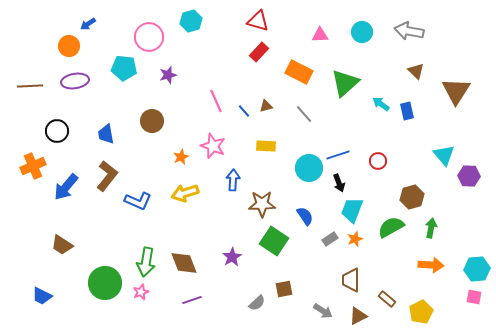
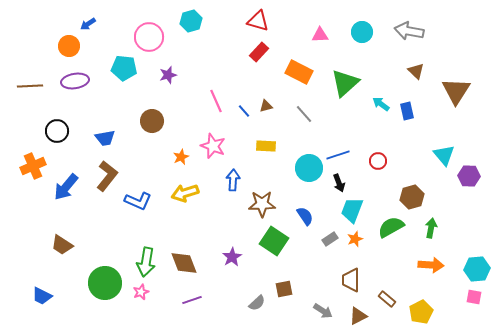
blue trapezoid at (106, 134): moved 1 px left, 4 px down; rotated 90 degrees counterclockwise
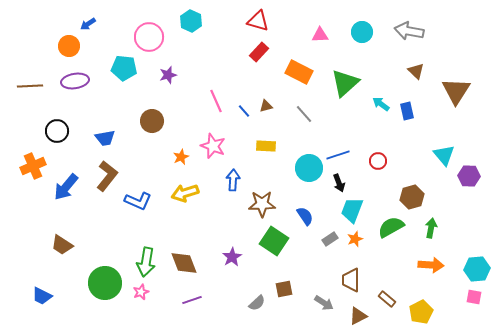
cyan hexagon at (191, 21): rotated 20 degrees counterclockwise
gray arrow at (323, 311): moved 1 px right, 8 px up
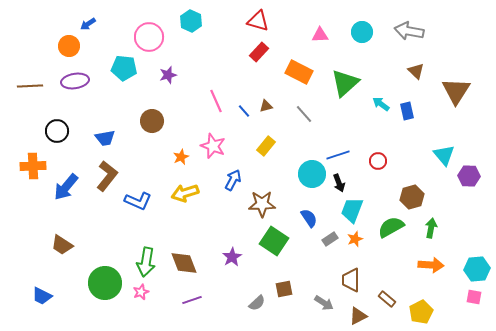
yellow rectangle at (266, 146): rotated 54 degrees counterclockwise
orange cross at (33, 166): rotated 20 degrees clockwise
cyan circle at (309, 168): moved 3 px right, 6 px down
blue arrow at (233, 180): rotated 25 degrees clockwise
blue semicircle at (305, 216): moved 4 px right, 2 px down
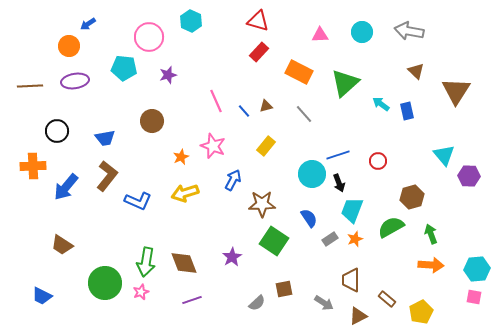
green arrow at (431, 228): moved 6 px down; rotated 30 degrees counterclockwise
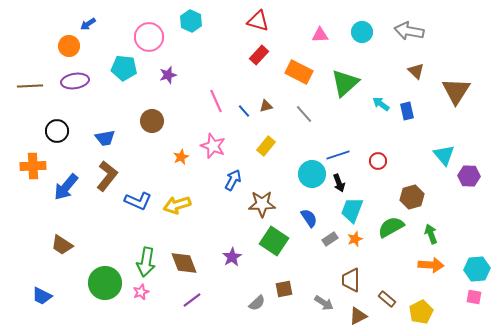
red rectangle at (259, 52): moved 3 px down
yellow arrow at (185, 193): moved 8 px left, 12 px down
purple line at (192, 300): rotated 18 degrees counterclockwise
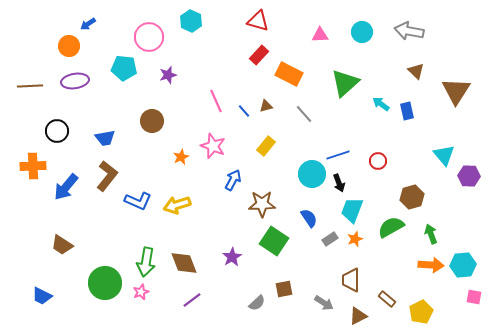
orange rectangle at (299, 72): moved 10 px left, 2 px down
cyan hexagon at (477, 269): moved 14 px left, 4 px up
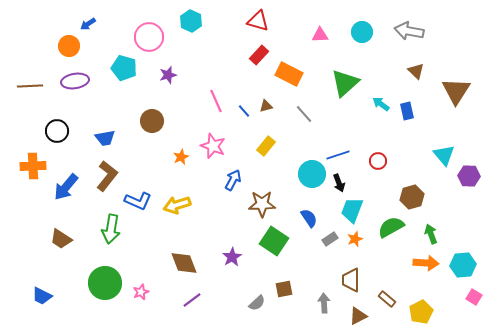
cyan pentagon at (124, 68): rotated 10 degrees clockwise
brown trapezoid at (62, 245): moved 1 px left, 6 px up
green arrow at (146, 262): moved 35 px left, 33 px up
orange arrow at (431, 265): moved 5 px left, 2 px up
pink square at (474, 297): rotated 21 degrees clockwise
gray arrow at (324, 303): rotated 126 degrees counterclockwise
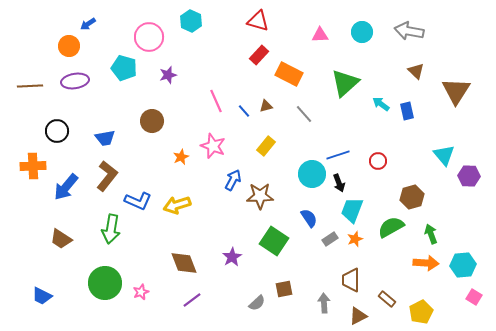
brown star at (262, 204): moved 2 px left, 8 px up
